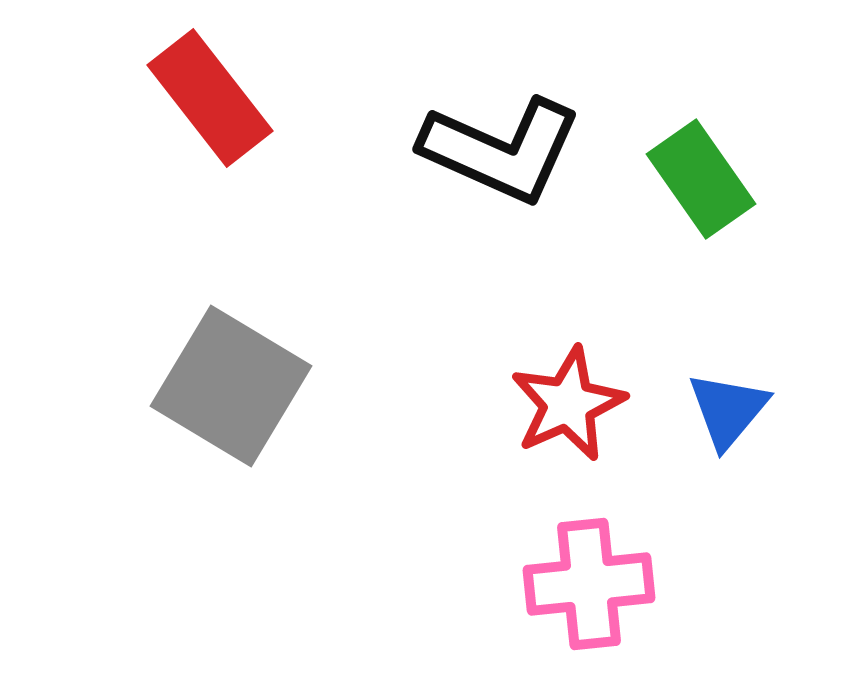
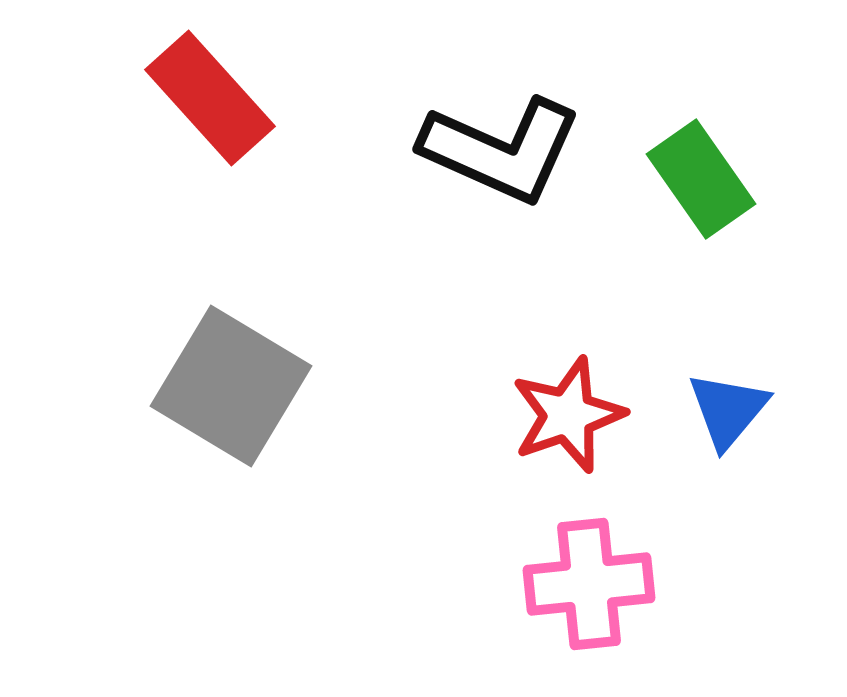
red rectangle: rotated 4 degrees counterclockwise
red star: moved 11 px down; rotated 5 degrees clockwise
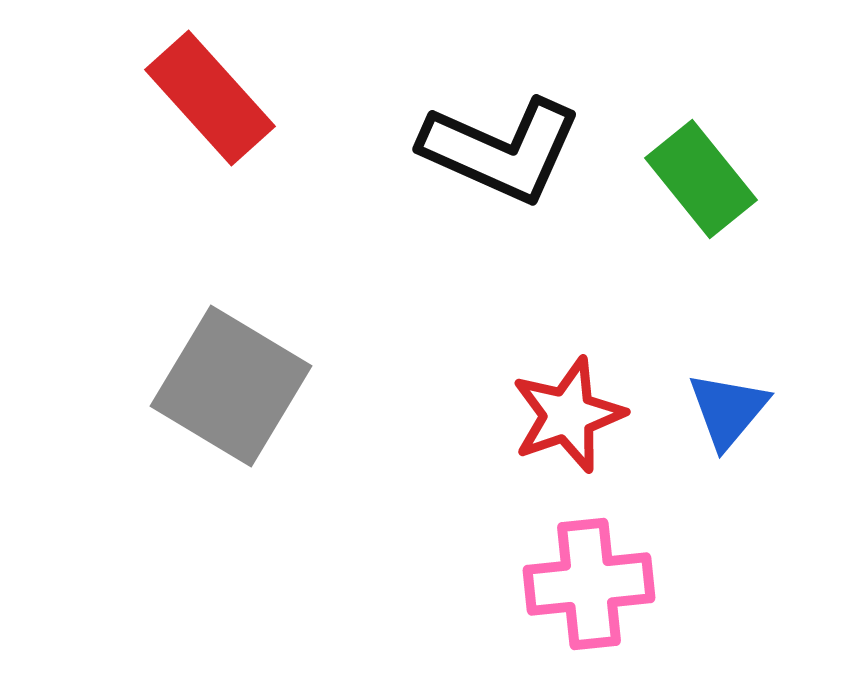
green rectangle: rotated 4 degrees counterclockwise
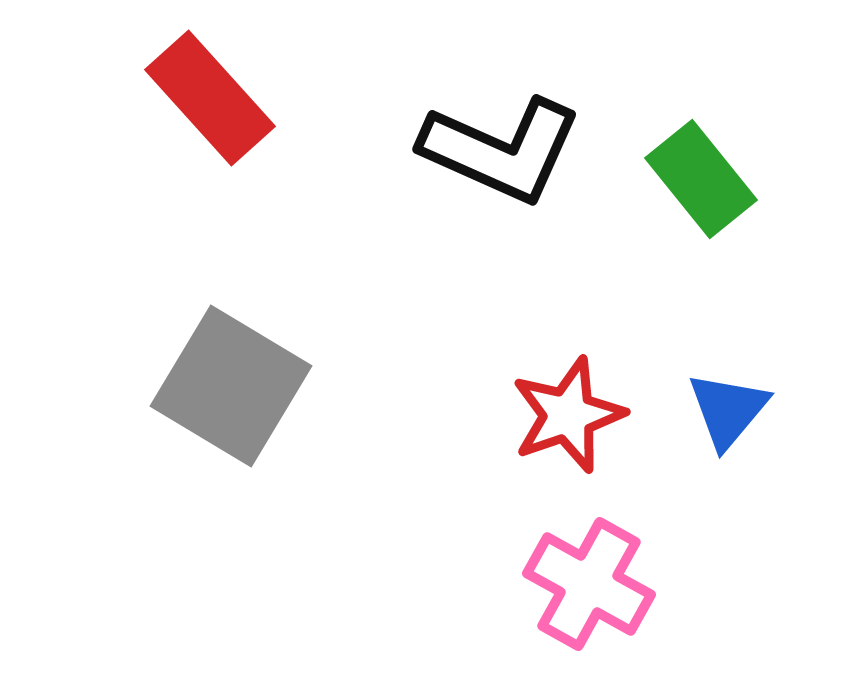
pink cross: rotated 35 degrees clockwise
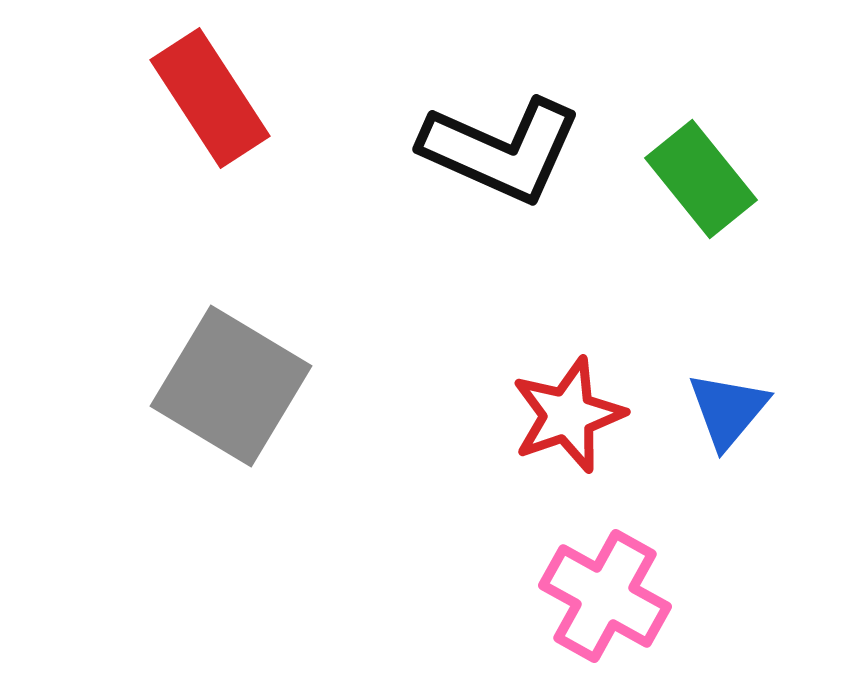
red rectangle: rotated 9 degrees clockwise
pink cross: moved 16 px right, 12 px down
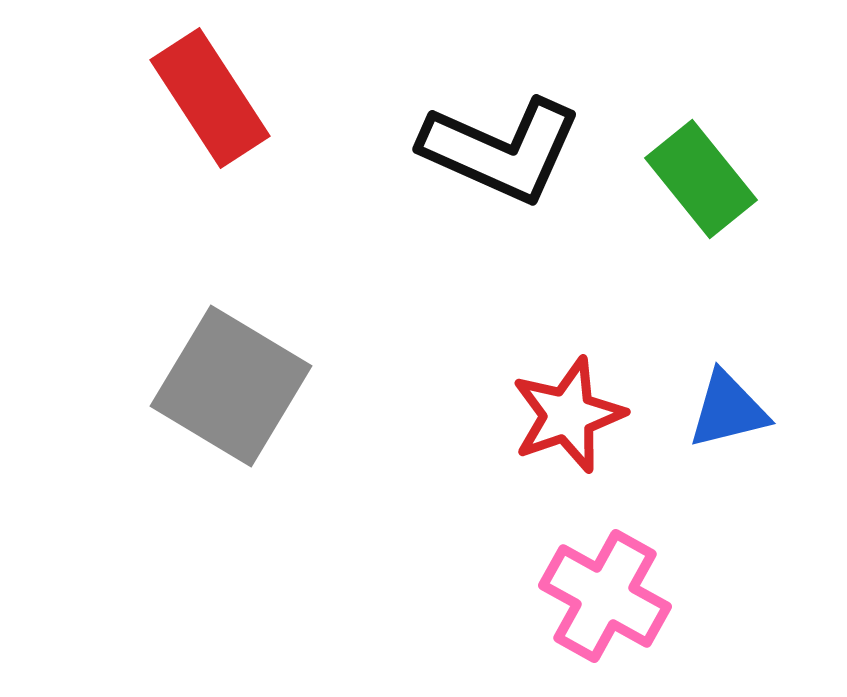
blue triangle: rotated 36 degrees clockwise
